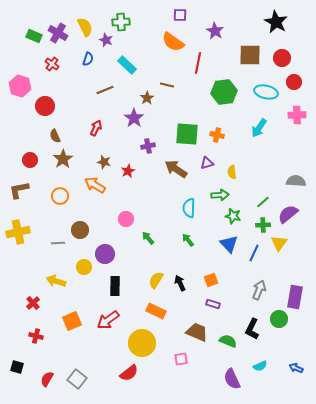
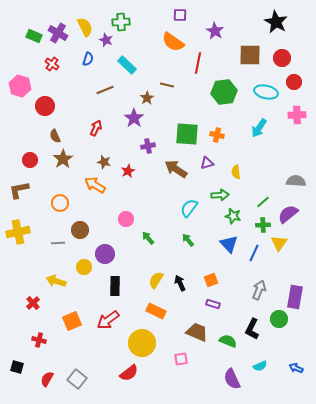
yellow semicircle at (232, 172): moved 4 px right
orange circle at (60, 196): moved 7 px down
cyan semicircle at (189, 208): rotated 36 degrees clockwise
red cross at (36, 336): moved 3 px right, 4 px down
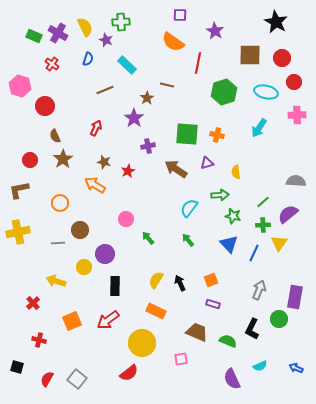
green hexagon at (224, 92): rotated 10 degrees counterclockwise
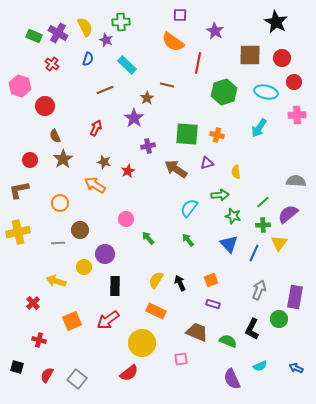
red semicircle at (47, 379): moved 4 px up
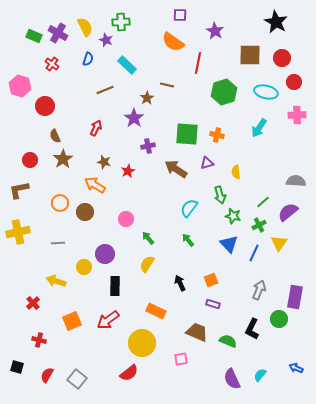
green arrow at (220, 195): rotated 78 degrees clockwise
purple semicircle at (288, 214): moved 2 px up
green cross at (263, 225): moved 4 px left; rotated 24 degrees counterclockwise
brown circle at (80, 230): moved 5 px right, 18 px up
yellow semicircle at (156, 280): moved 9 px left, 16 px up
cyan semicircle at (260, 366): moved 9 px down; rotated 152 degrees clockwise
